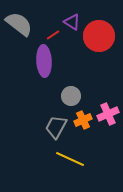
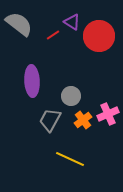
purple ellipse: moved 12 px left, 20 px down
orange cross: rotated 12 degrees counterclockwise
gray trapezoid: moved 6 px left, 7 px up
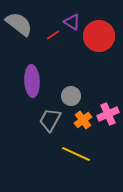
yellow line: moved 6 px right, 5 px up
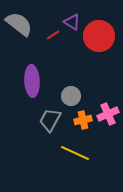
orange cross: rotated 24 degrees clockwise
yellow line: moved 1 px left, 1 px up
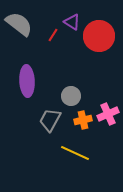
red line: rotated 24 degrees counterclockwise
purple ellipse: moved 5 px left
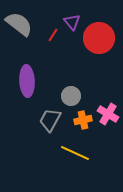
purple triangle: rotated 18 degrees clockwise
red circle: moved 2 px down
pink cross: rotated 35 degrees counterclockwise
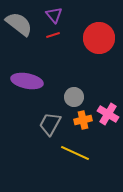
purple triangle: moved 18 px left, 7 px up
red line: rotated 40 degrees clockwise
purple ellipse: rotated 76 degrees counterclockwise
gray circle: moved 3 px right, 1 px down
gray trapezoid: moved 4 px down
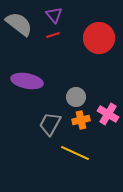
gray circle: moved 2 px right
orange cross: moved 2 px left
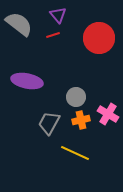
purple triangle: moved 4 px right
gray trapezoid: moved 1 px left, 1 px up
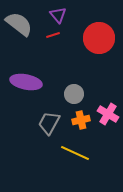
purple ellipse: moved 1 px left, 1 px down
gray circle: moved 2 px left, 3 px up
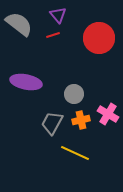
gray trapezoid: moved 3 px right
